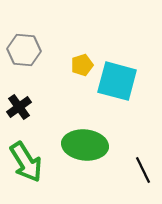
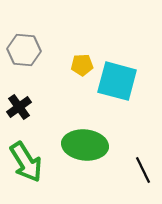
yellow pentagon: rotated 15 degrees clockwise
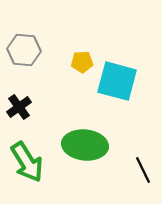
yellow pentagon: moved 3 px up
green arrow: moved 1 px right
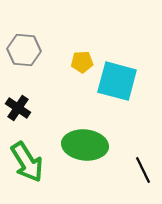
black cross: moved 1 px left, 1 px down; rotated 20 degrees counterclockwise
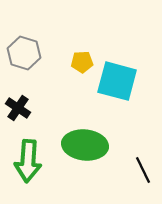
gray hexagon: moved 3 px down; rotated 12 degrees clockwise
green arrow: moved 1 px right, 1 px up; rotated 36 degrees clockwise
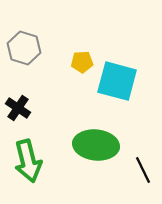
gray hexagon: moved 5 px up
green ellipse: moved 11 px right
green arrow: rotated 18 degrees counterclockwise
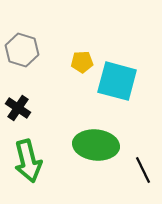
gray hexagon: moved 2 px left, 2 px down
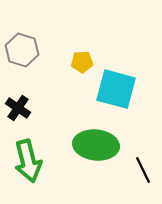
cyan square: moved 1 px left, 8 px down
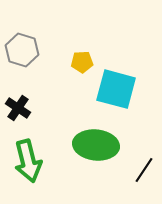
black line: moved 1 px right; rotated 60 degrees clockwise
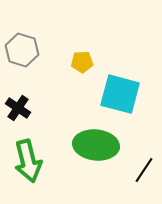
cyan square: moved 4 px right, 5 px down
